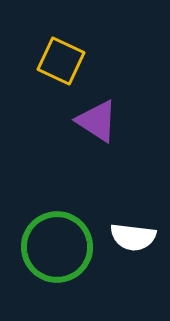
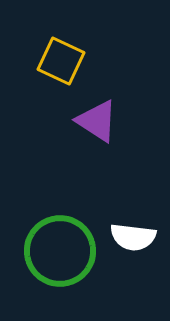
green circle: moved 3 px right, 4 px down
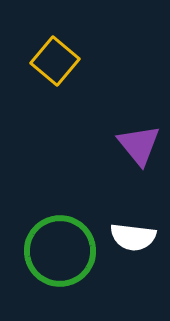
yellow square: moved 6 px left; rotated 15 degrees clockwise
purple triangle: moved 42 px right, 24 px down; rotated 18 degrees clockwise
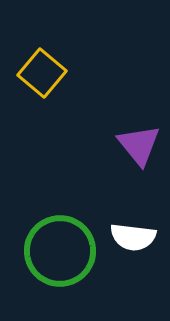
yellow square: moved 13 px left, 12 px down
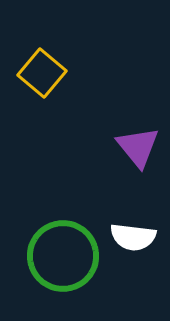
purple triangle: moved 1 px left, 2 px down
green circle: moved 3 px right, 5 px down
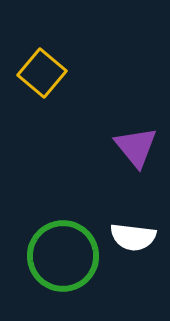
purple triangle: moved 2 px left
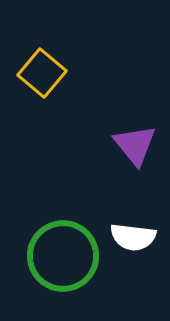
purple triangle: moved 1 px left, 2 px up
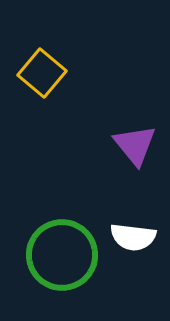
green circle: moved 1 px left, 1 px up
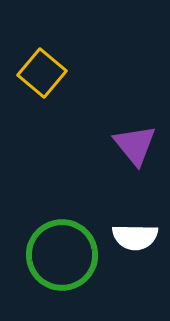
white semicircle: moved 2 px right; rotated 6 degrees counterclockwise
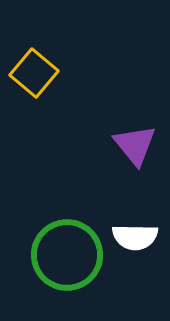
yellow square: moved 8 px left
green circle: moved 5 px right
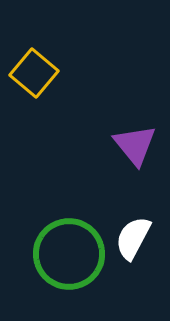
white semicircle: moved 2 px left, 1 px down; rotated 117 degrees clockwise
green circle: moved 2 px right, 1 px up
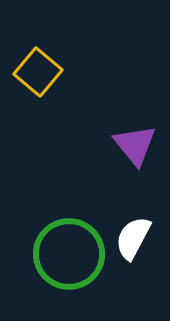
yellow square: moved 4 px right, 1 px up
